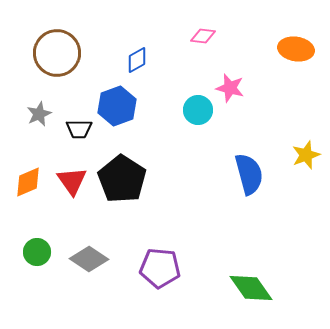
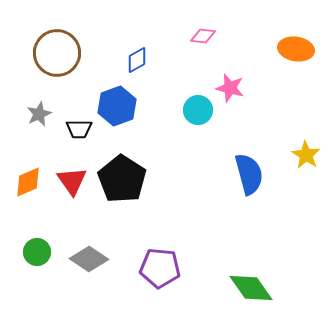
yellow star: rotated 20 degrees counterclockwise
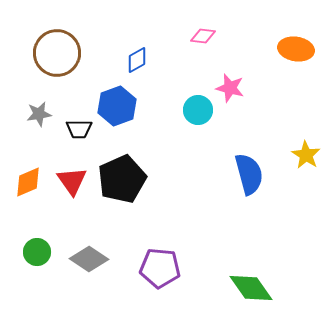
gray star: rotated 15 degrees clockwise
black pentagon: rotated 15 degrees clockwise
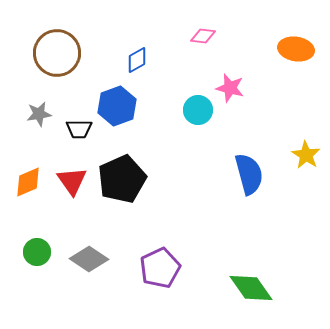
purple pentagon: rotated 30 degrees counterclockwise
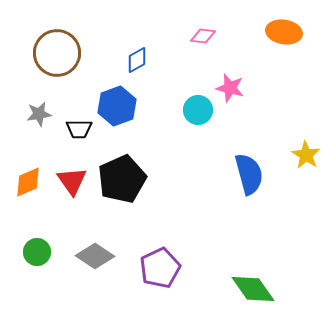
orange ellipse: moved 12 px left, 17 px up
gray diamond: moved 6 px right, 3 px up
green diamond: moved 2 px right, 1 px down
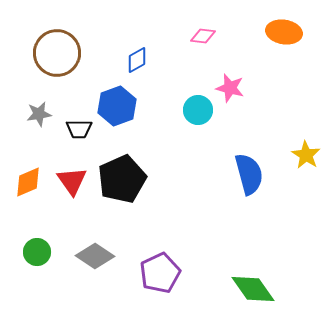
purple pentagon: moved 5 px down
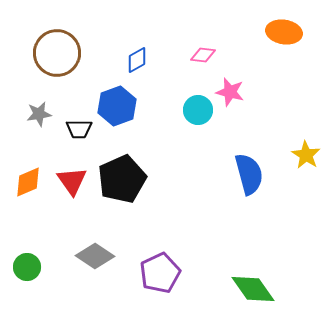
pink diamond: moved 19 px down
pink star: moved 4 px down
green circle: moved 10 px left, 15 px down
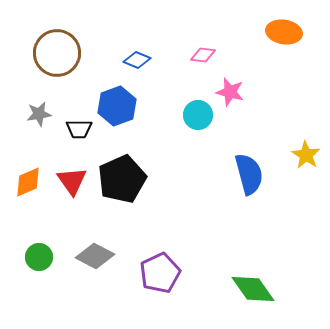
blue diamond: rotated 52 degrees clockwise
cyan circle: moved 5 px down
gray diamond: rotated 6 degrees counterclockwise
green circle: moved 12 px right, 10 px up
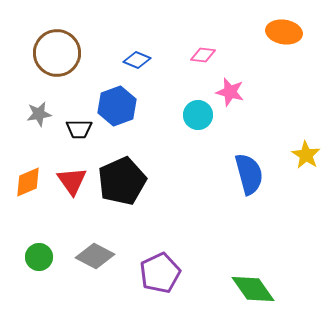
black pentagon: moved 2 px down
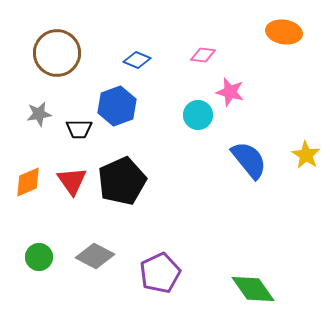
blue semicircle: moved 14 px up; rotated 24 degrees counterclockwise
